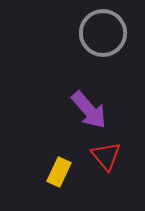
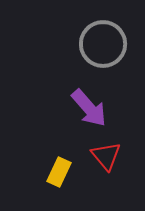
gray circle: moved 11 px down
purple arrow: moved 2 px up
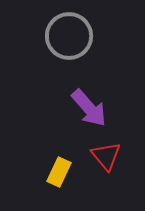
gray circle: moved 34 px left, 8 px up
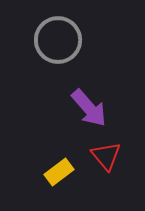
gray circle: moved 11 px left, 4 px down
yellow rectangle: rotated 28 degrees clockwise
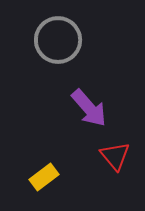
red triangle: moved 9 px right
yellow rectangle: moved 15 px left, 5 px down
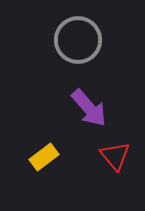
gray circle: moved 20 px right
yellow rectangle: moved 20 px up
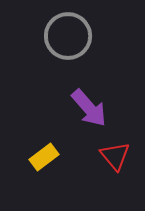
gray circle: moved 10 px left, 4 px up
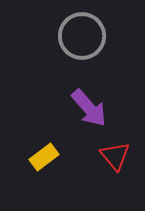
gray circle: moved 14 px right
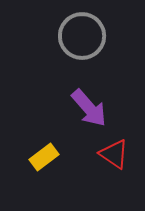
red triangle: moved 1 px left, 2 px up; rotated 16 degrees counterclockwise
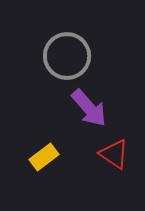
gray circle: moved 15 px left, 20 px down
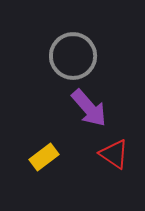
gray circle: moved 6 px right
